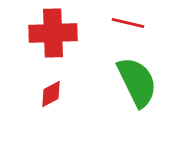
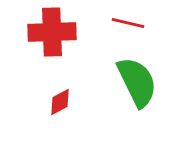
red cross: moved 1 px left, 1 px up
red diamond: moved 9 px right, 8 px down
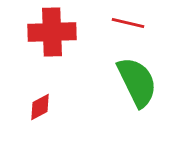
red diamond: moved 20 px left, 5 px down
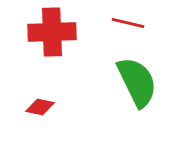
red diamond: rotated 40 degrees clockwise
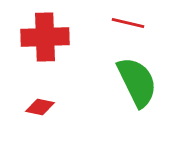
red cross: moved 7 px left, 5 px down
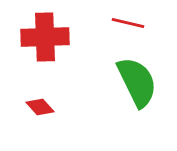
red diamond: rotated 36 degrees clockwise
